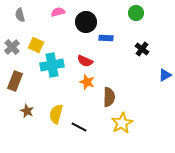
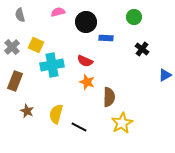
green circle: moved 2 px left, 4 px down
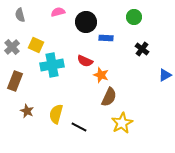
orange star: moved 14 px right, 7 px up
brown semicircle: rotated 24 degrees clockwise
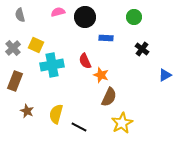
black circle: moved 1 px left, 5 px up
gray cross: moved 1 px right, 1 px down
red semicircle: rotated 42 degrees clockwise
